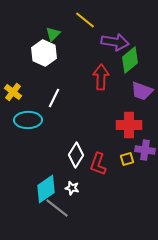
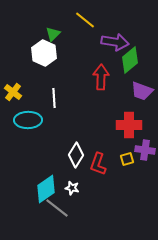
white line: rotated 30 degrees counterclockwise
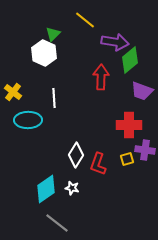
gray line: moved 15 px down
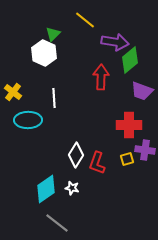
red L-shape: moved 1 px left, 1 px up
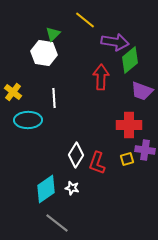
white hexagon: rotated 15 degrees counterclockwise
